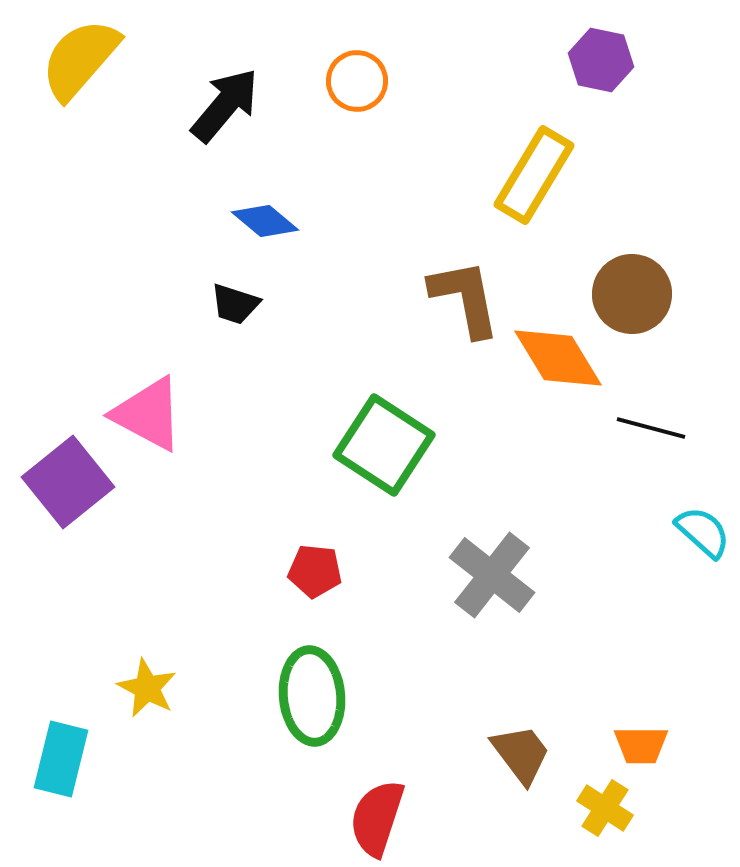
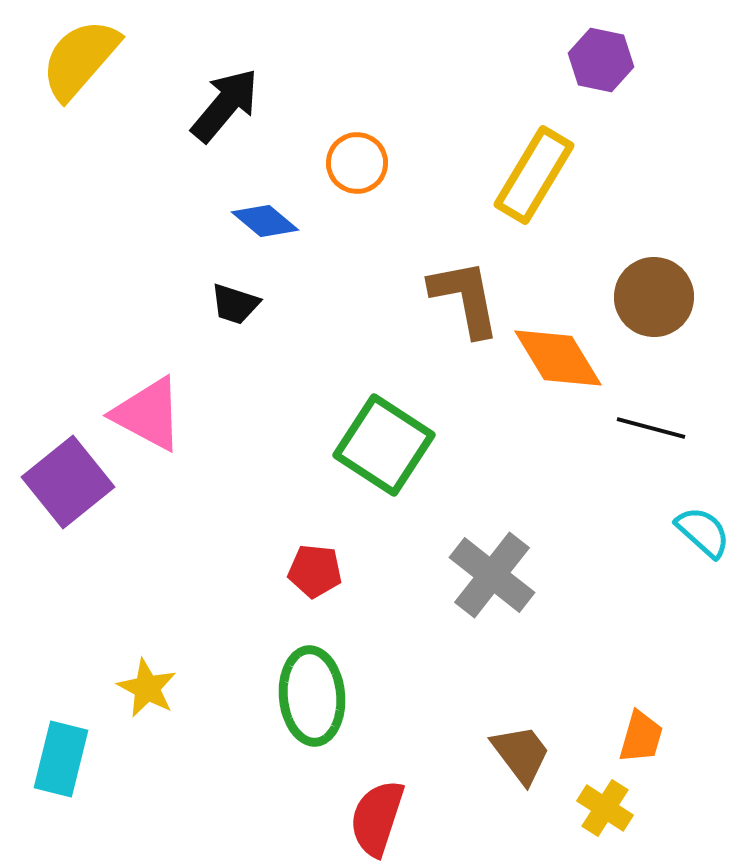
orange circle: moved 82 px down
brown circle: moved 22 px right, 3 px down
orange trapezoid: moved 8 px up; rotated 74 degrees counterclockwise
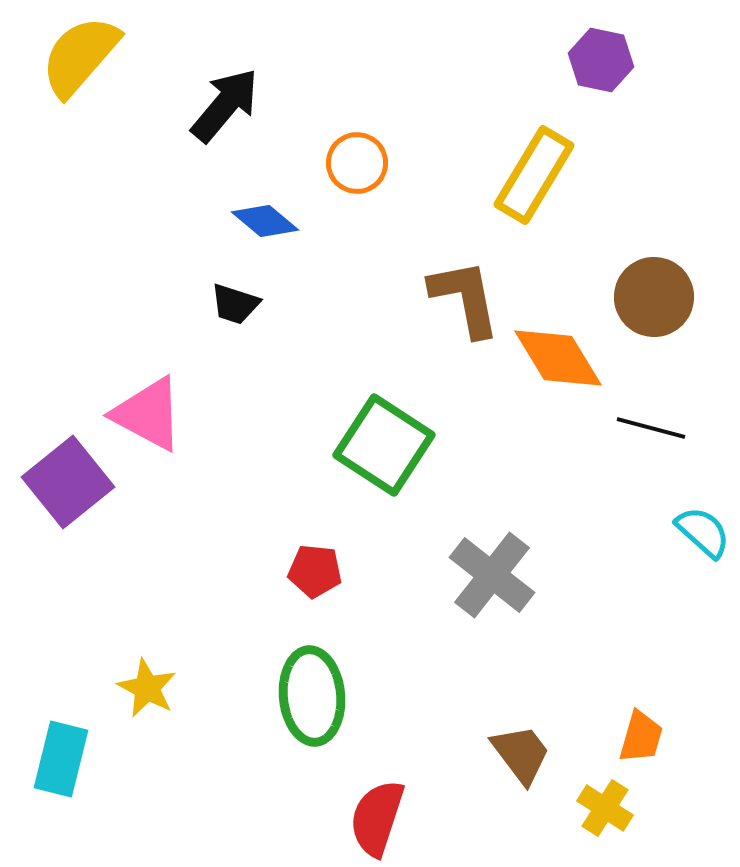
yellow semicircle: moved 3 px up
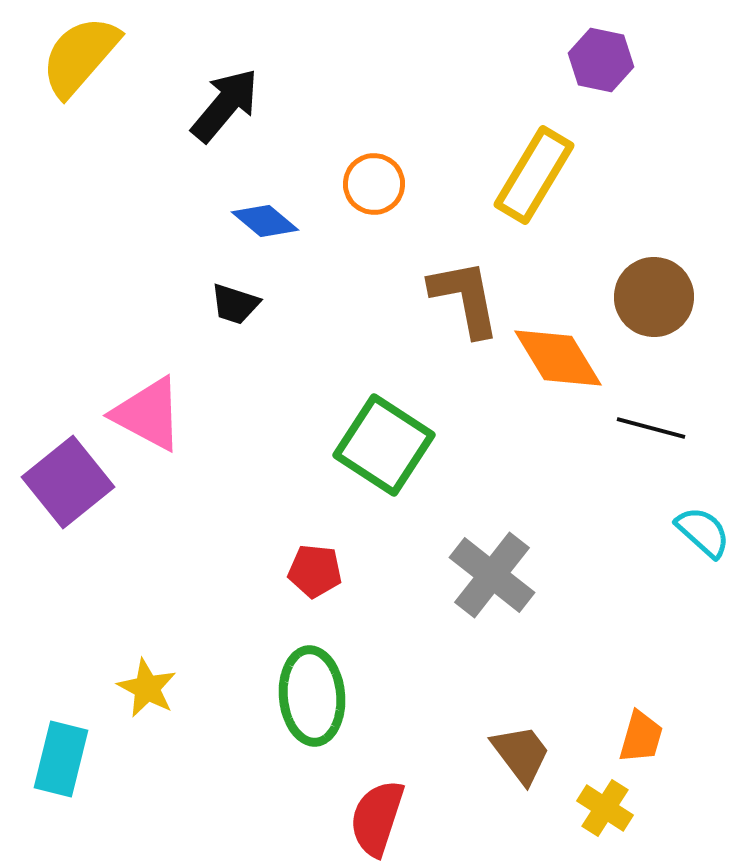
orange circle: moved 17 px right, 21 px down
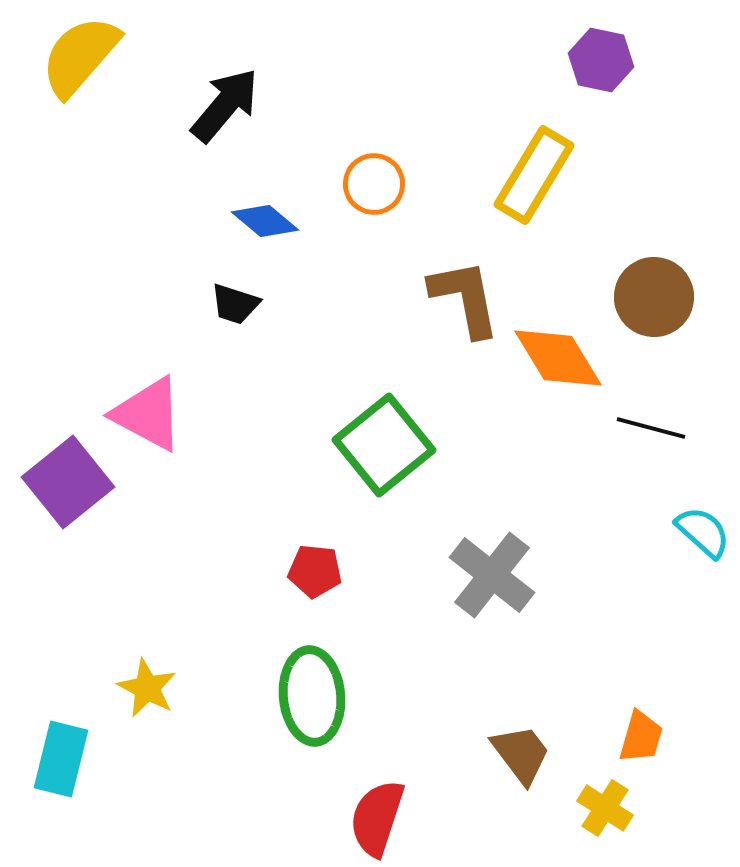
green square: rotated 18 degrees clockwise
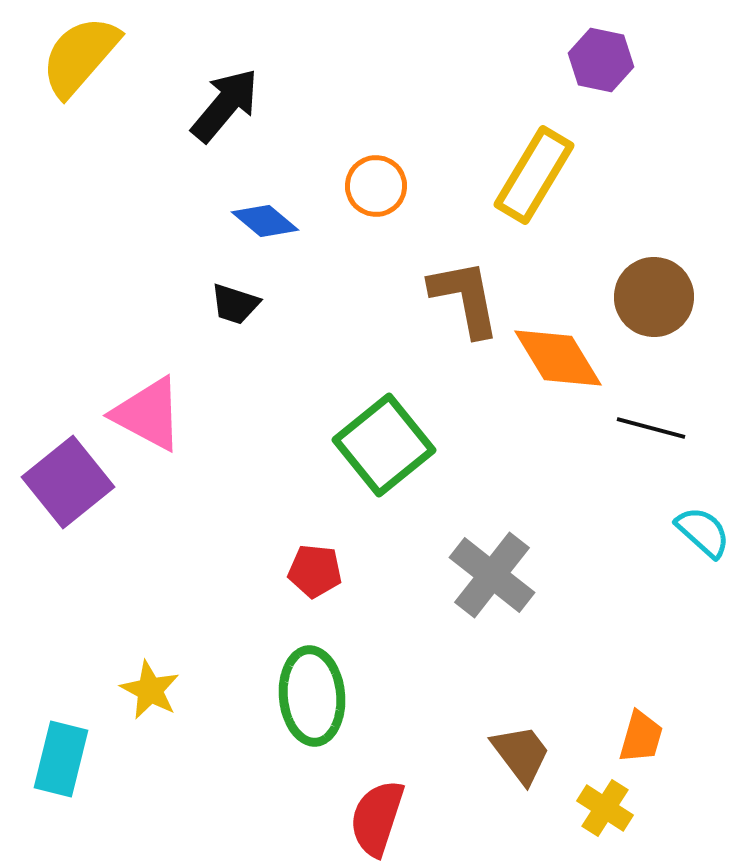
orange circle: moved 2 px right, 2 px down
yellow star: moved 3 px right, 2 px down
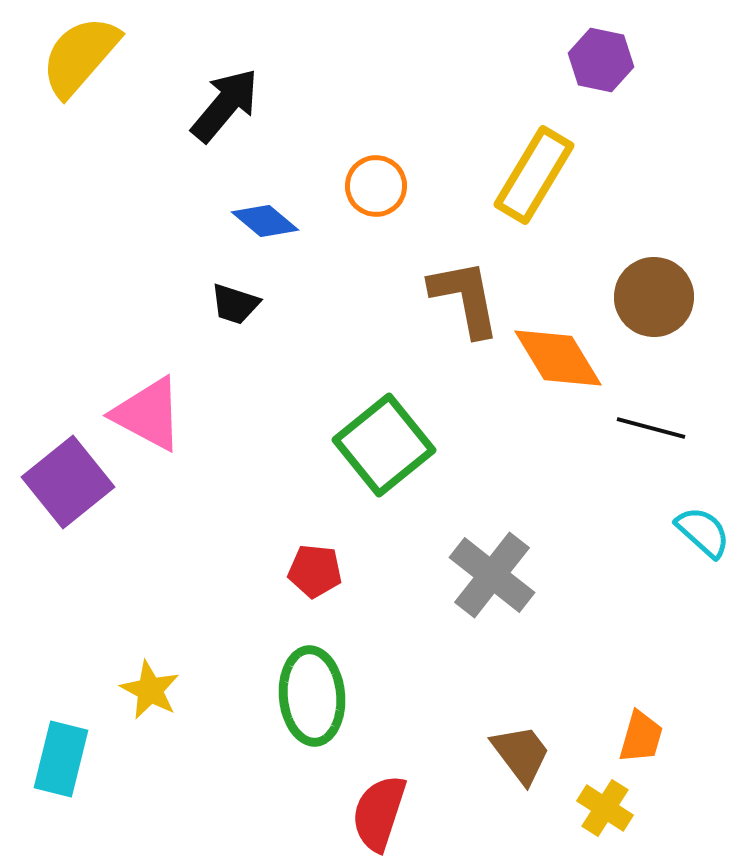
red semicircle: moved 2 px right, 5 px up
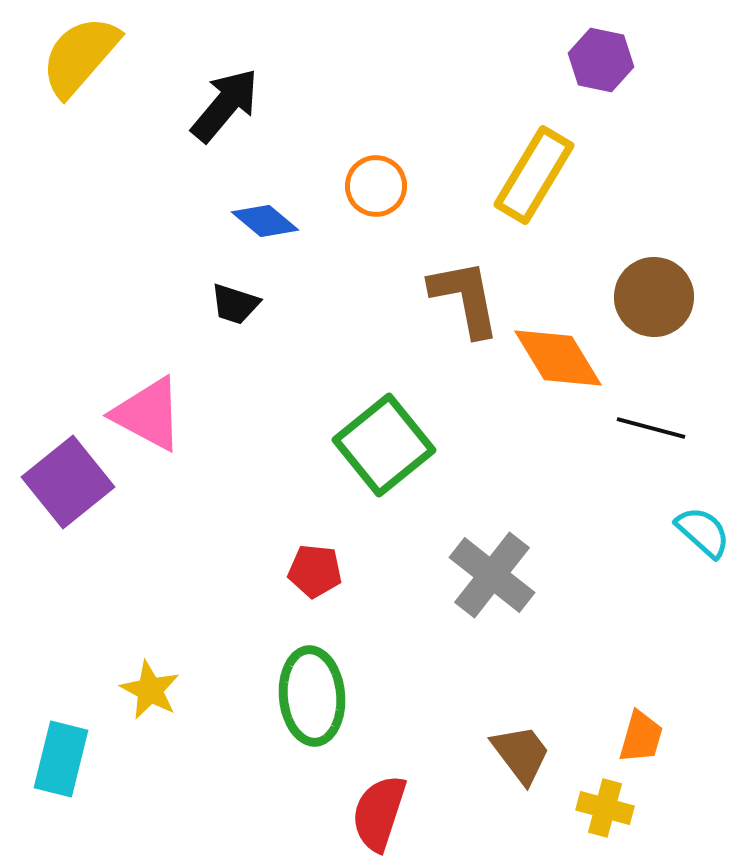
yellow cross: rotated 18 degrees counterclockwise
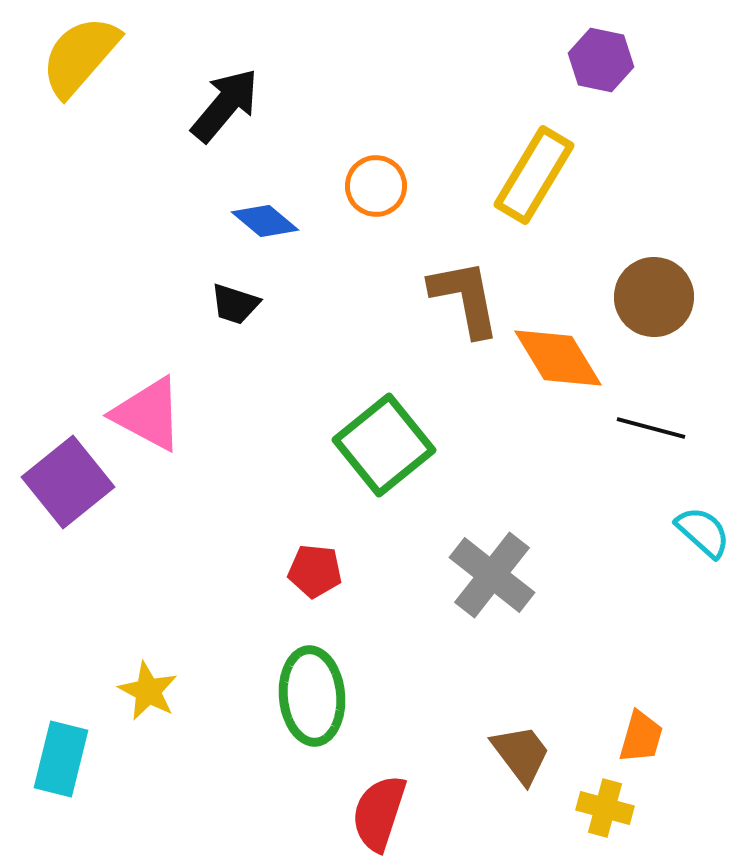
yellow star: moved 2 px left, 1 px down
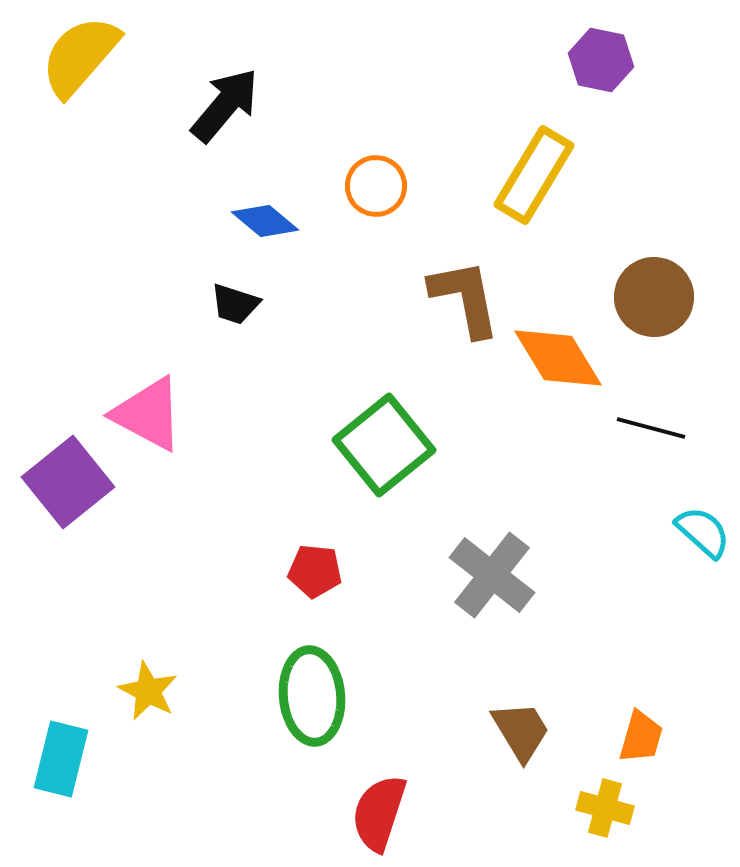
brown trapezoid: moved 23 px up; rotated 6 degrees clockwise
